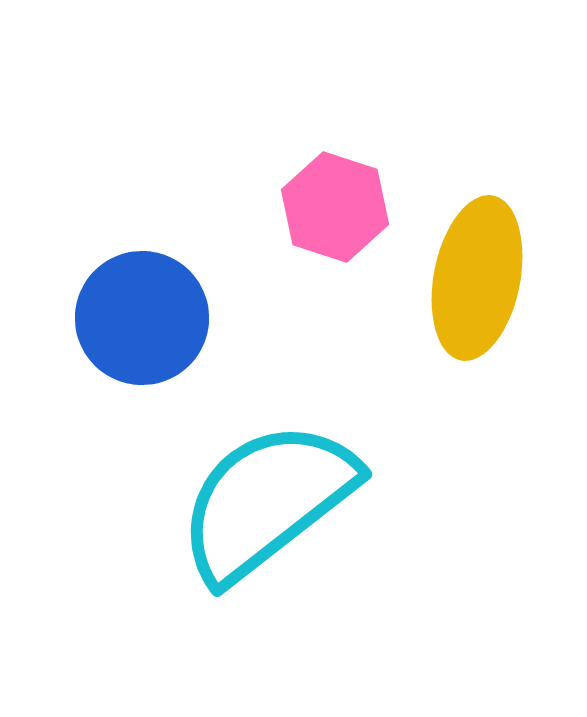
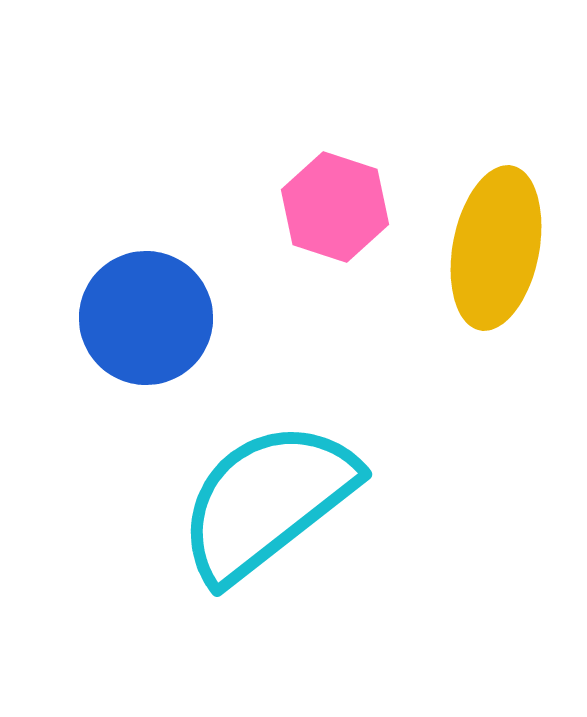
yellow ellipse: moved 19 px right, 30 px up
blue circle: moved 4 px right
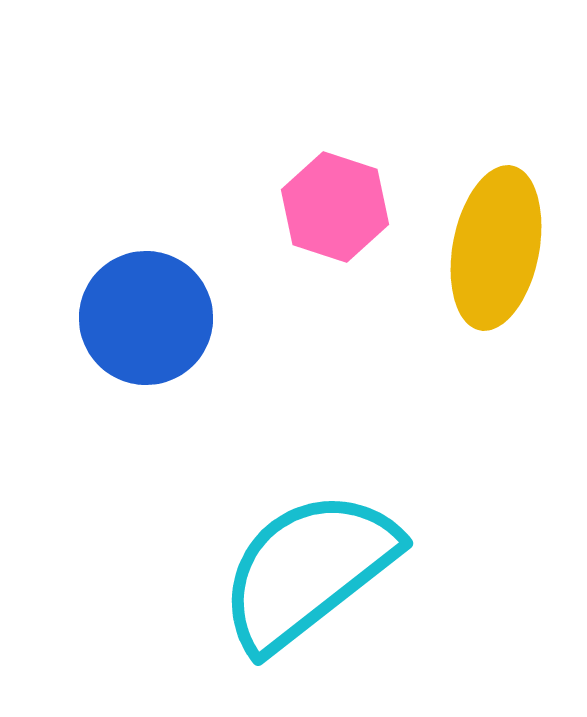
cyan semicircle: moved 41 px right, 69 px down
